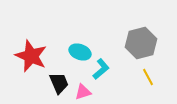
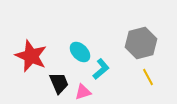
cyan ellipse: rotated 25 degrees clockwise
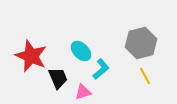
cyan ellipse: moved 1 px right, 1 px up
yellow line: moved 3 px left, 1 px up
black trapezoid: moved 1 px left, 5 px up
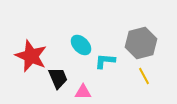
cyan ellipse: moved 6 px up
cyan L-shape: moved 4 px right, 8 px up; rotated 135 degrees counterclockwise
yellow line: moved 1 px left
pink triangle: rotated 18 degrees clockwise
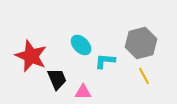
black trapezoid: moved 1 px left, 1 px down
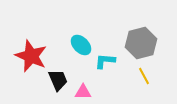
black trapezoid: moved 1 px right, 1 px down
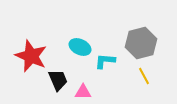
cyan ellipse: moved 1 px left, 2 px down; rotated 20 degrees counterclockwise
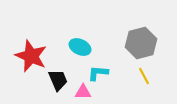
cyan L-shape: moved 7 px left, 12 px down
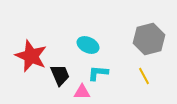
gray hexagon: moved 8 px right, 4 px up
cyan ellipse: moved 8 px right, 2 px up
black trapezoid: moved 2 px right, 5 px up
pink triangle: moved 1 px left
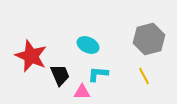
cyan L-shape: moved 1 px down
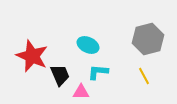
gray hexagon: moved 1 px left
red star: moved 1 px right
cyan L-shape: moved 2 px up
pink triangle: moved 1 px left
